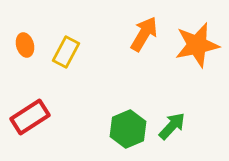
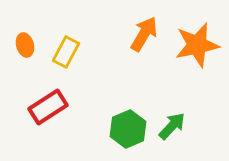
red rectangle: moved 18 px right, 10 px up
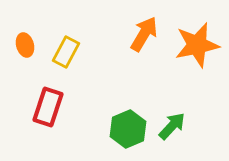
red rectangle: rotated 39 degrees counterclockwise
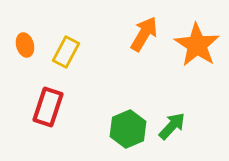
orange star: rotated 27 degrees counterclockwise
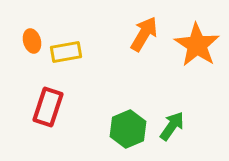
orange ellipse: moved 7 px right, 4 px up
yellow rectangle: rotated 52 degrees clockwise
green arrow: rotated 8 degrees counterclockwise
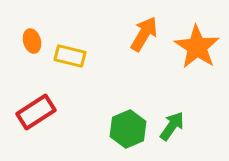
orange star: moved 2 px down
yellow rectangle: moved 4 px right, 4 px down; rotated 24 degrees clockwise
red rectangle: moved 12 px left, 5 px down; rotated 39 degrees clockwise
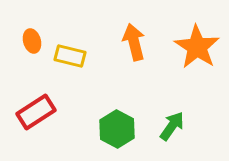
orange arrow: moved 10 px left, 8 px down; rotated 45 degrees counterclockwise
green hexagon: moved 11 px left; rotated 9 degrees counterclockwise
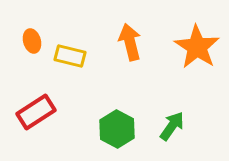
orange arrow: moved 4 px left
